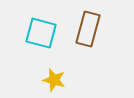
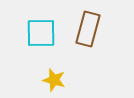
cyan square: rotated 16 degrees counterclockwise
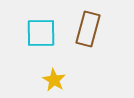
yellow star: rotated 15 degrees clockwise
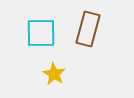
yellow star: moved 6 px up
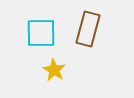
yellow star: moved 4 px up
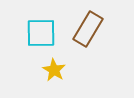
brown rectangle: rotated 16 degrees clockwise
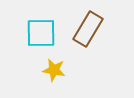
yellow star: rotated 20 degrees counterclockwise
